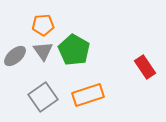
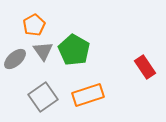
orange pentagon: moved 9 px left; rotated 25 degrees counterclockwise
gray ellipse: moved 3 px down
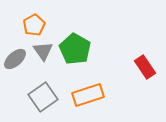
green pentagon: moved 1 px right, 1 px up
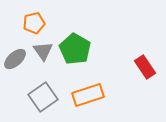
orange pentagon: moved 2 px up; rotated 15 degrees clockwise
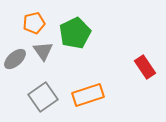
green pentagon: moved 16 px up; rotated 16 degrees clockwise
